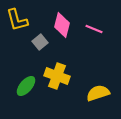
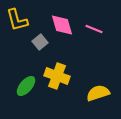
pink diamond: rotated 30 degrees counterclockwise
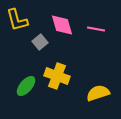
pink line: moved 2 px right; rotated 12 degrees counterclockwise
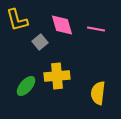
yellow cross: rotated 25 degrees counterclockwise
yellow semicircle: rotated 65 degrees counterclockwise
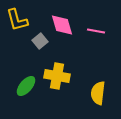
pink line: moved 2 px down
gray square: moved 1 px up
yellow cross: rotated 15 degrees clockwise
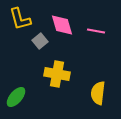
yellow L-shape: moved 3 px right, 1 px up
yellow cross: moved 2 px up
green ellipse: moved 10 px left, 11 px down
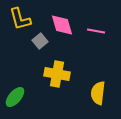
green ellipse: moved 1 px left
